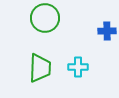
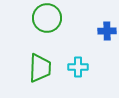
green circle: moved 2 px right
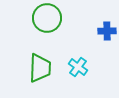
cyan cross: rotated 36 degrees clockwise
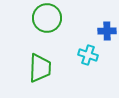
cyan cross: moved 10 px right, 12 px up; rotated 18 degrees counterclockwise
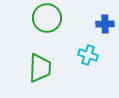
blue cross: moved 2 px left, 7 px up
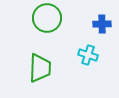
blue cross: moved 3 px left
